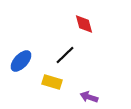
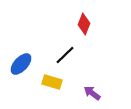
red diamond: rotated 35 degrees clockwise
blue ellipse: moved 3 px down
purple arrow: moved 3 px right, 4 px up; rotated 18 degrees clockwise
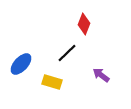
black line: moved 2 px right, 2 px up
purple arrow: moved 9 px right, 18 px up
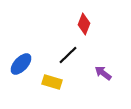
black line: moved 1 px right, 2 px down
purple arrow: moved 2 px right, 2 px up
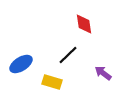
red diamond: rotated 30 degrees counterclockwise
blue ellipse: rotated 15 degrees clockwise
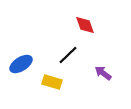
red diamond: moved 1 px right, 1 px down; rotated 10 degrees counterclockwise
